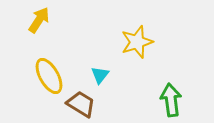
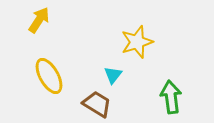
cyan triangle: moved 13 px right
green arrow: moved 3 px up
brown trapezoid: moved 16 px right
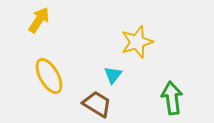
green arrow: moved 1 px right, 1 px down
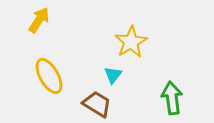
yellow star: moved 6 px left; rotated 12 degrees counterclockwise
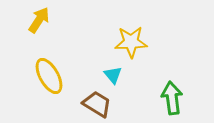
yellow star: rotated 28 degrees clockwise
cyan triangle: rotated 18 degrees counterclockwise
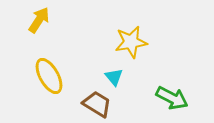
yellow star: rotated 8 degrees counterclockwise
cyan triangle: moved 1 px right, 2 px down
green arrow: rotated 124 degrees clockwise
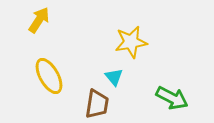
brown trapezoid: rotated 68 degrees clockwise
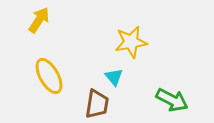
green arrow: moved 2 px down
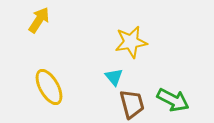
yellow ellipse: moved 11 px down
green arrow: moved 1 px right
brown trapezoid: moved 35 px right; rotated 24 degrees counterclockwise
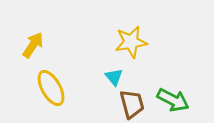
yellow arrow: moved 6 px left, 25 px down
yellow ellipse: moved 2 px right, 1 px down
